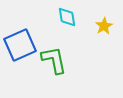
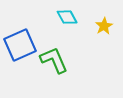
cyan diamond: rotated 20 degrees counterclockwise
green L-shape: rotated 12 degrees counterclockwise
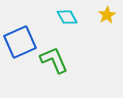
yellow star: moved 3 px right, 11 px up
blue square: moved 3 px up
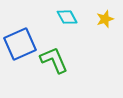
yellow star: moved 2 px left, 4 px down; rotated 12 degrees clockwise
blue square: moved 2 px down
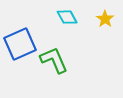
yellow star: rotated 18 degrees counterclockwise
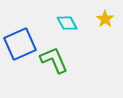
cyan diamond: moved 6 px down
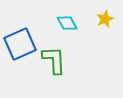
yellow star: rotated 12 degrees clockwise
green L-shape: rotated 20 degrees clockwise
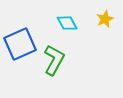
green L-shape: rotated 32 degrees clockwise
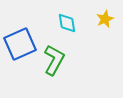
cyan diamond: rotated 20 degrees clockwise
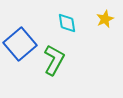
blue square: rotated 16 degrees counterclockwise
